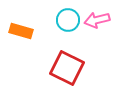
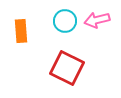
cyan circle: moved 3 px left, 1 px down
orange rectangle: rotated 70 degrees clockwise
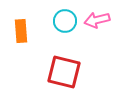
red square: moved 3 px left, 4 px down; rotated 12 degrees counterclockwise
